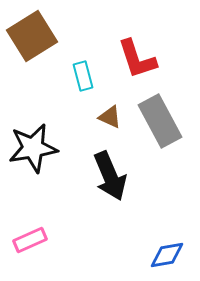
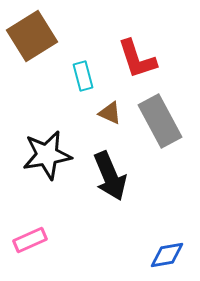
brown triangle: moved 4 px up
black star: moved 14 px right, 7 px down
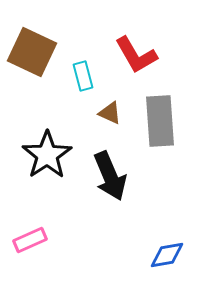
brown square: moved 16 px down; rotated 33 degrees counterclockwise
red L-shape: moved 1 px left, 4 px up; rotated 12 degrees counterclockwise
gray rectangle: rotated 24 degrees clockwise
black star: rotated 24 degrees counterclockwise
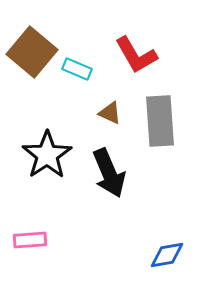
brown square: rotated 15 degrees clockwise
cyan rectangle: moved 6 px left, 7 px up; rotated 52 degrees counterclockwise
black arrow: moved 1 px left, 3 px up
pink rectangle: rotated 20 degrees clockwise
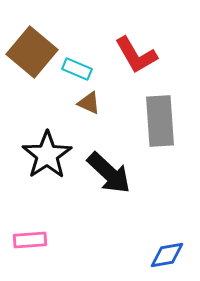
brown triangle: moved 21 px left, 10 px up
black arrow: rotated 24 degrees counterclockwise
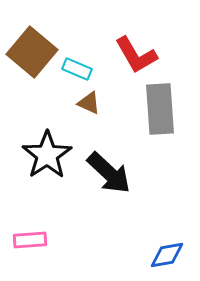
gray rectangle: moved 12 px up
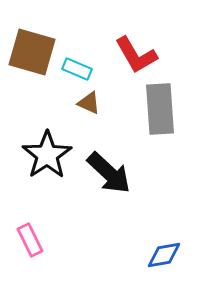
brown square: rotated 24 degrees counterclockwise
pink rectangle: rotated 68 degrees clockwise
blue diamond: moved 3 px left
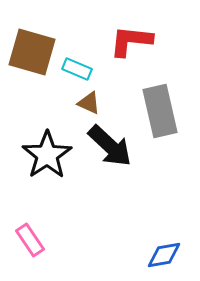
red L-shape: moved 5 px left, 14 px up; rotated 126 degrees clockwise
gray rectangle: moved 2 px down; rotated 9 degrees counterclockwise
black arrow: moved 1 px right, 27 px up
pink rectangle: rotated 8 degrees counterclockwise
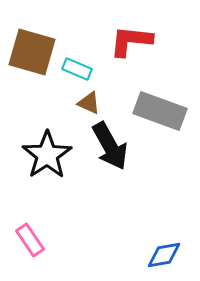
gray rectangle: rotated 57 degrees counterclockwise
black arrow: rotated 18 degrees clockwise
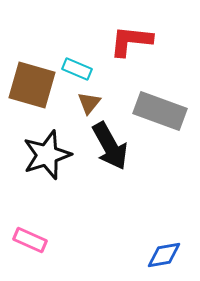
brown square: moved 33 px down
brown triangle: rotated 45 degrees clockwise
black star: rotated 15 degrees clockwise
pink rectangle: rotated 32 degrees counterclockwise
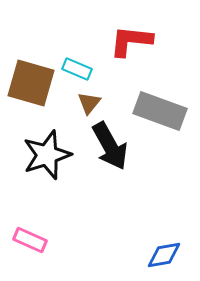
brown square: moved 1 px left, 2 px up
